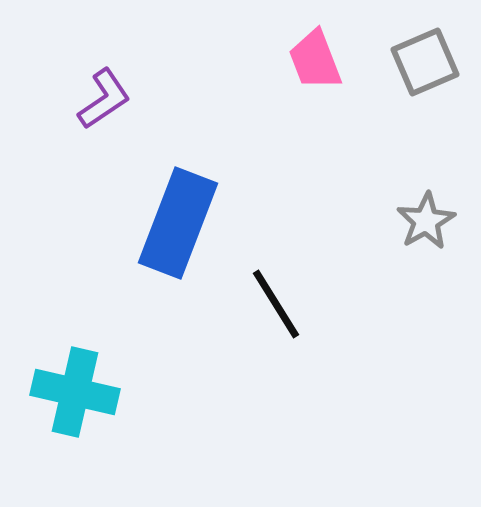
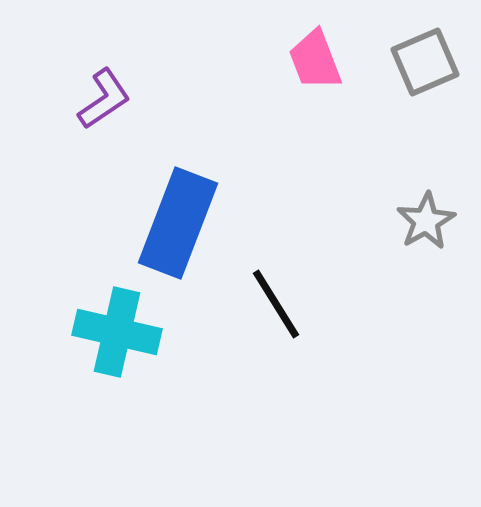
cyan cross: moved 42 px right, 60 px up
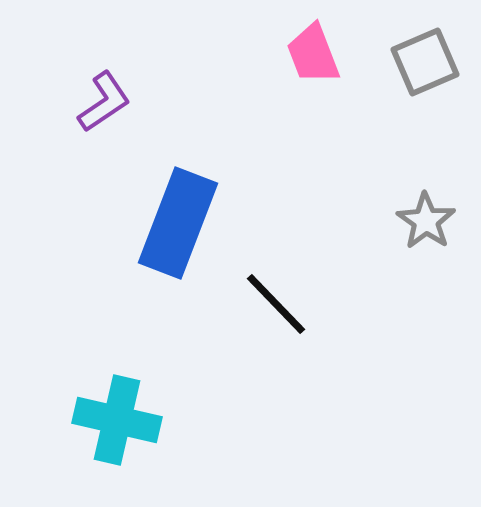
pink trapezoid: moved 2 px left, 6 px up
purple L-shape: moved 3 px down
gray star: rotated 8 degrees counterclockwise
black line: rotated 12 degrees counterclockwise
cyan cross: moved 88 px down
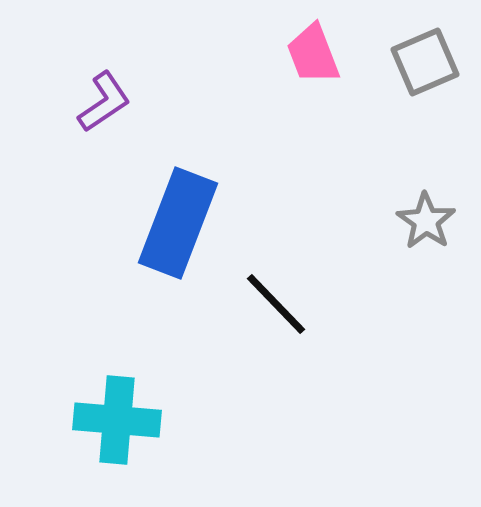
cyan cross: rotated 8 degrees counterclockwise
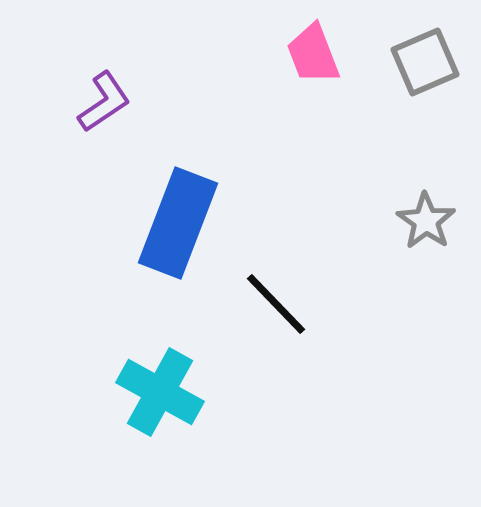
cyan cross: moved 43 px right, 28 px up; rotated 24 degrees clockwise
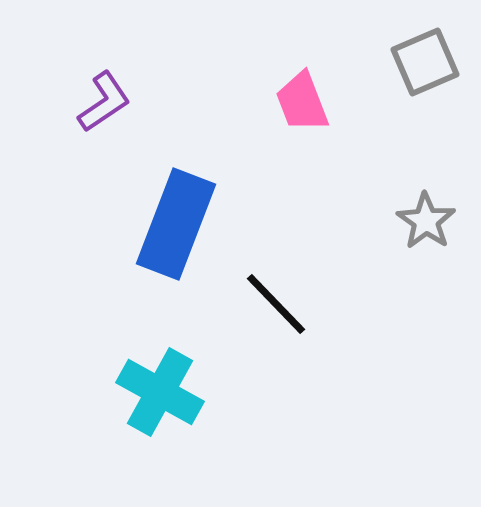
pink trapezoid: moved 11 px left, 48 px down
blue rectangle: moved 2 px left, 1 px down
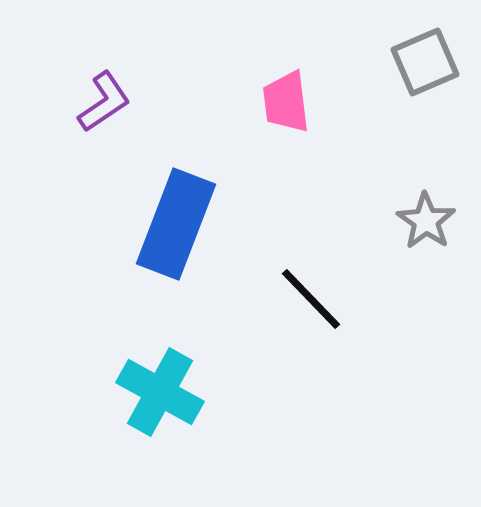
pink trapezoid: moved 16 px left; rotated 14 degrees clockwise
black line: moved 35 px right, 5 px up
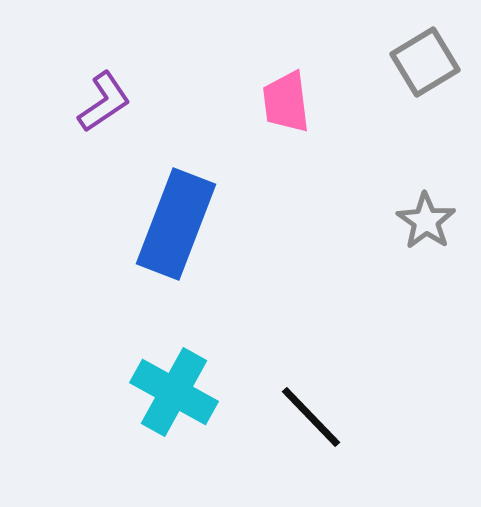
gray square: rotated 8 degrees counterclockwise
black line: moved 118 px down
cyan cross: moved 14 px right
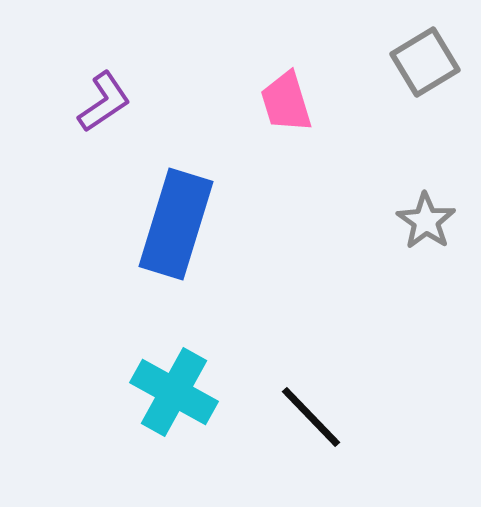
pink trapezoid: rotated 10 degrees counterclockwise
blue rectangle: rotated 4 degrees counterclockwise
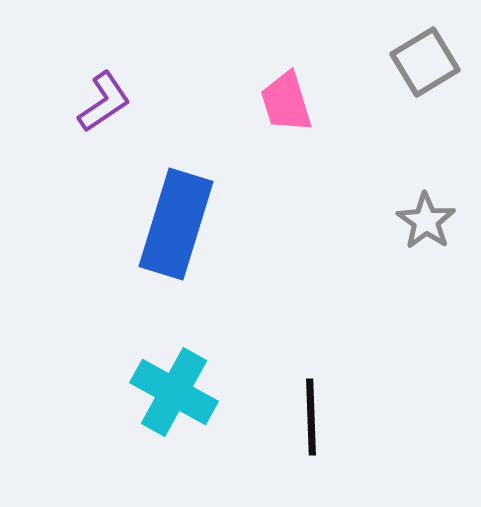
black line: rotated 42 degrees clockwise
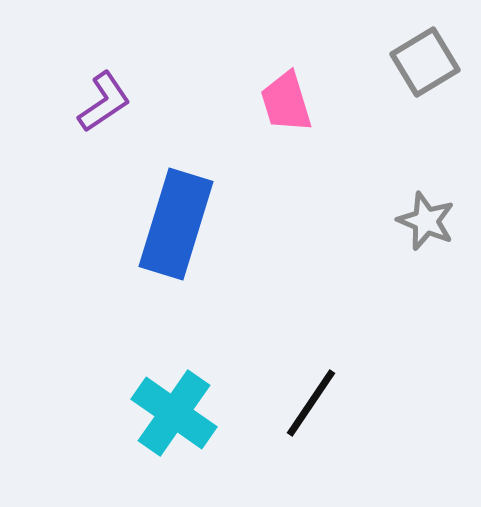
gray star: rotated 12 degrees counterclockwise
cyan cross: moved 21 px down; rotated 6 degrees clockwise
black line: moved 14 px up; rotated 36 degrees clockwise
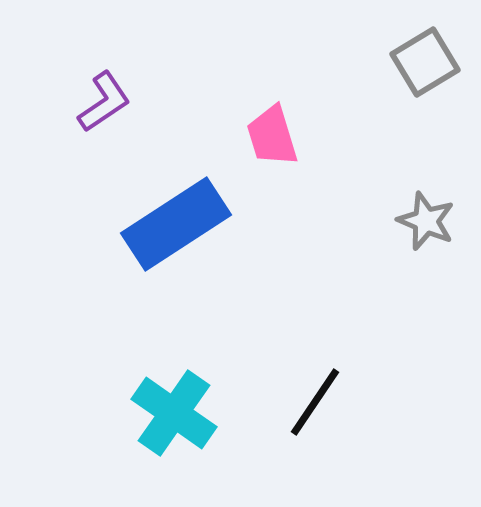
pink trapezoid: moved 14 px left, 34 px down
blue rectangle: rotated 40 degrees clockwise
black line: moved 4 px right, 1 px up
